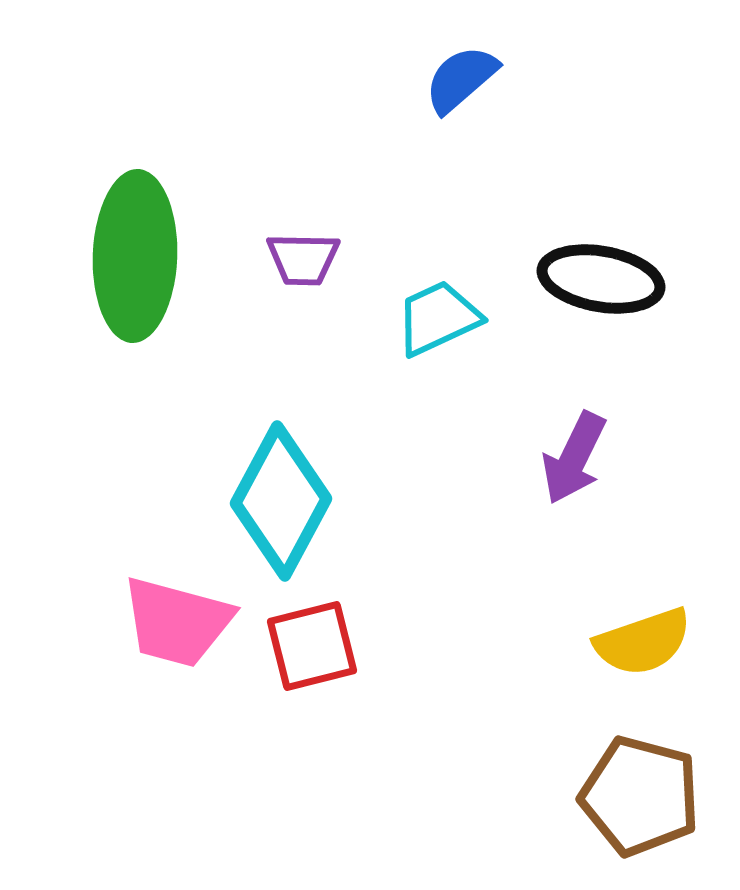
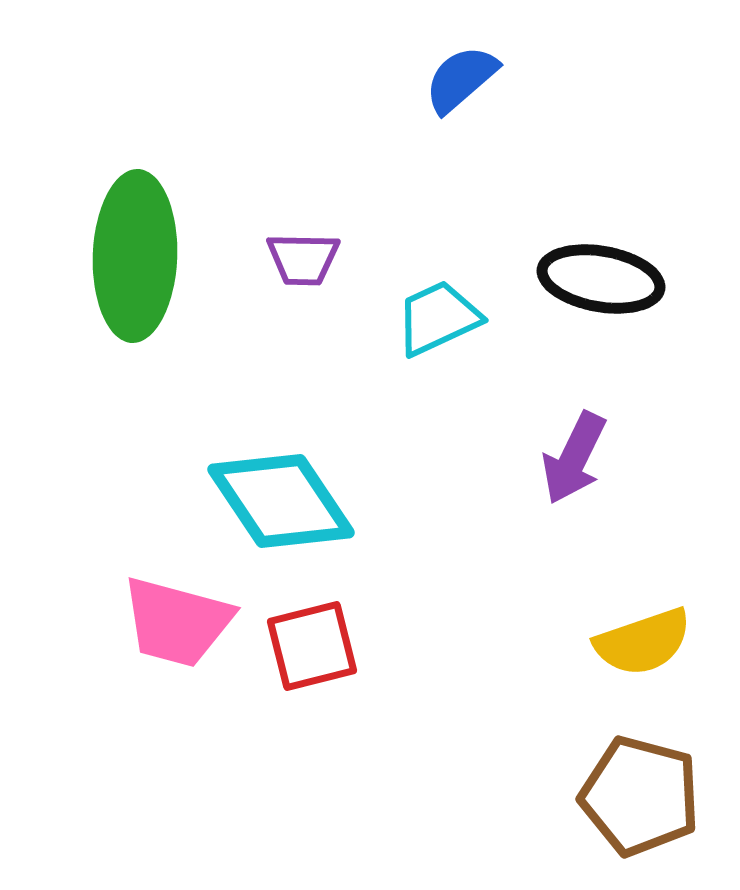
cyan diamond: rotated 62 degrees counterclockwise
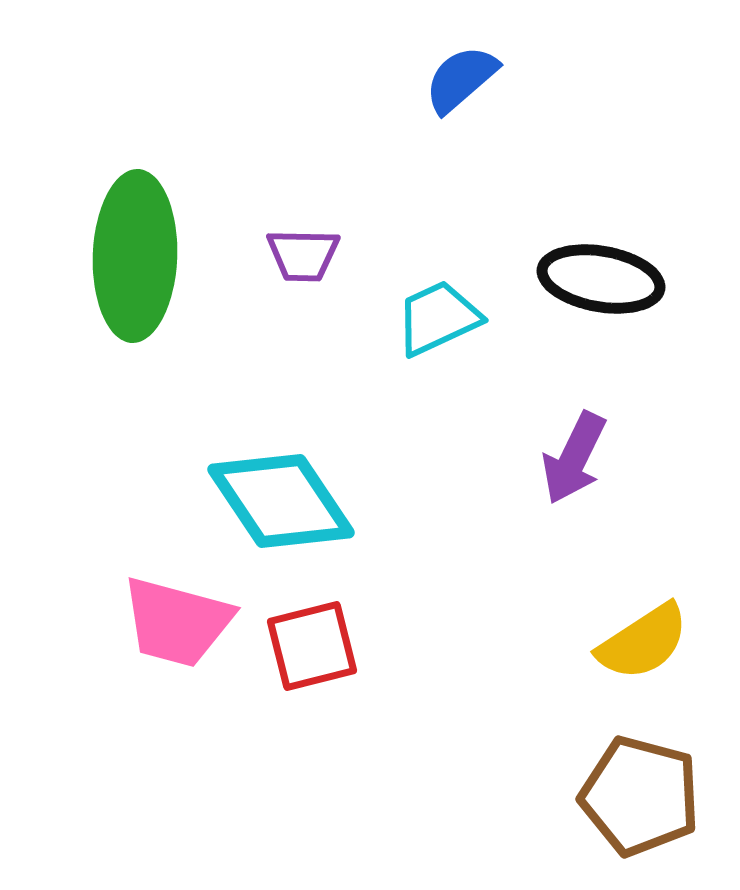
purple trapezoid: moved 4 px up
yellow semicircle: rotated 14 degrees counterclockwise
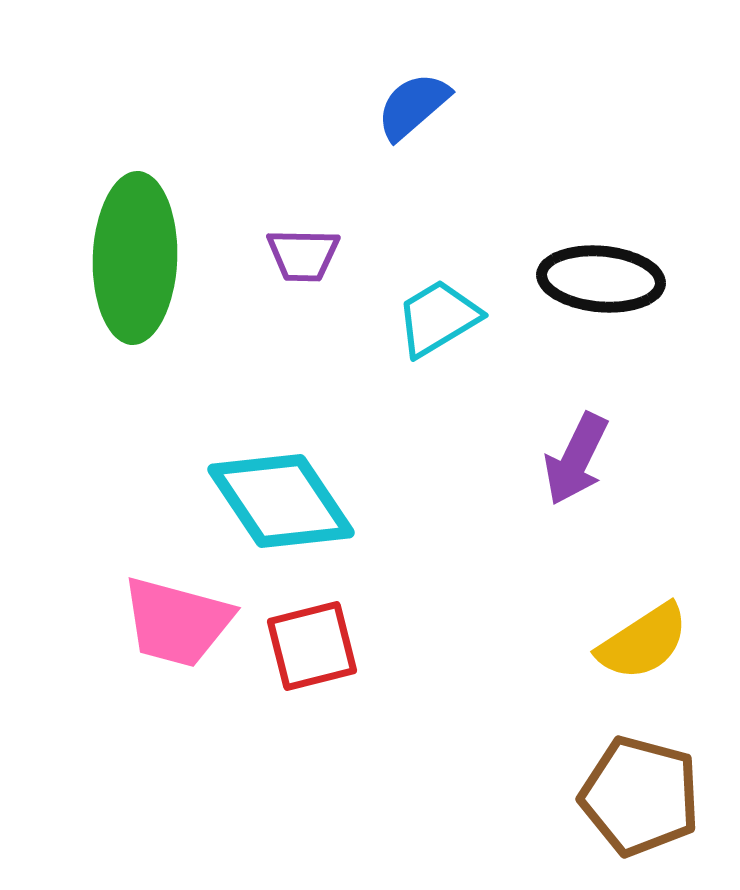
blue semicircle: moved 48 px left, 27 px down
green ellipse: moved 2 px down
black ellipse: rotated 5 degrees counterclockwise
cyan trapezoid: rotated 6 degrees counterclockwise
purple arrow: moved 2 px right, 1 px down
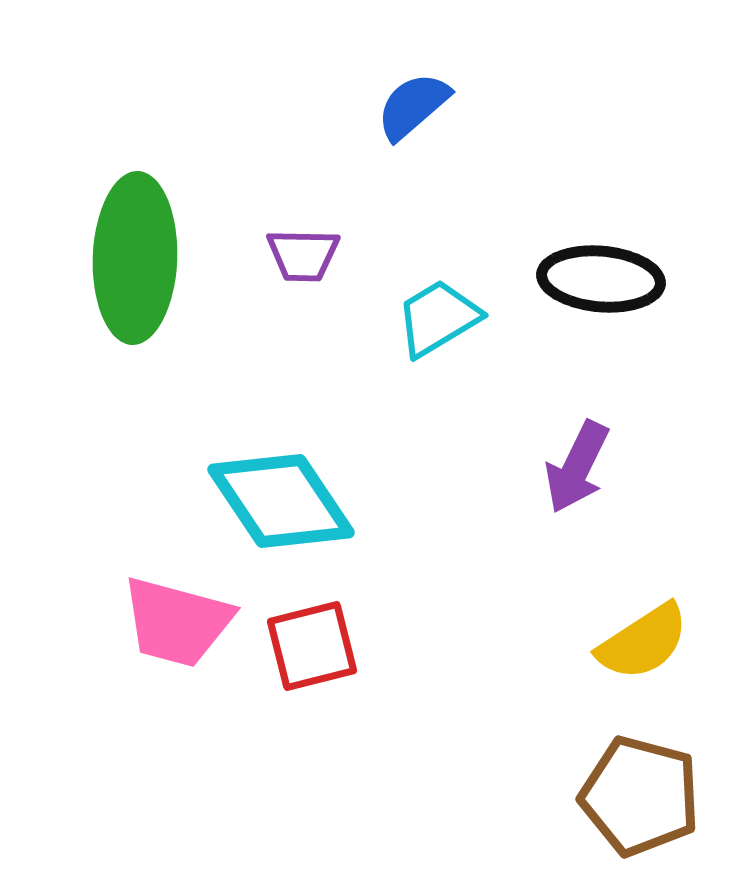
purple arrow: moved 1 px right, 8 px down
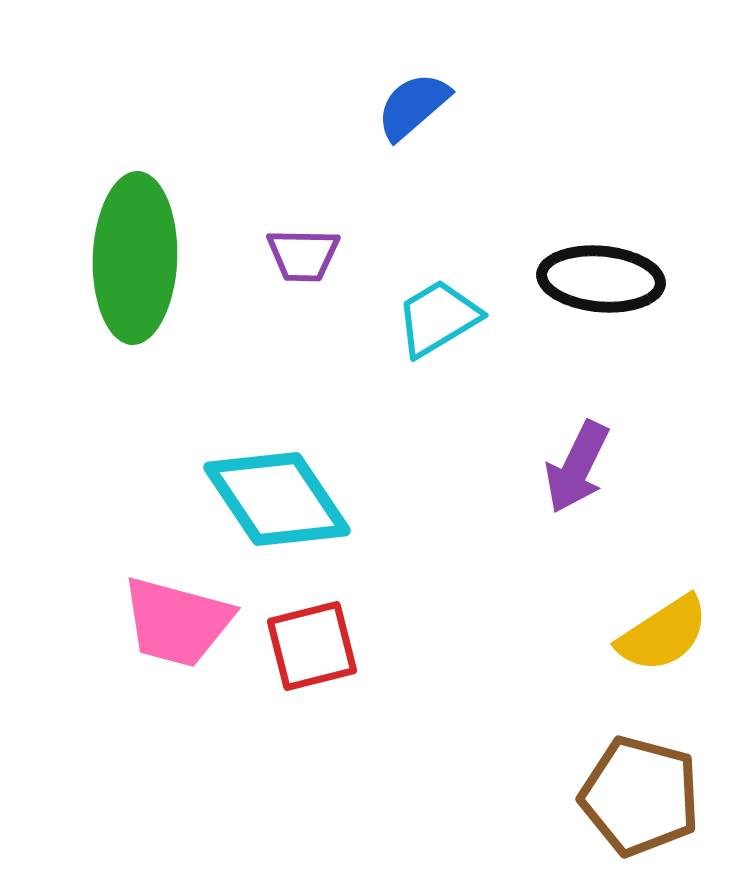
cyan diamond: moved 4 px left, 2 px up
yellow semicircle: moved 20 px right, 8 px up
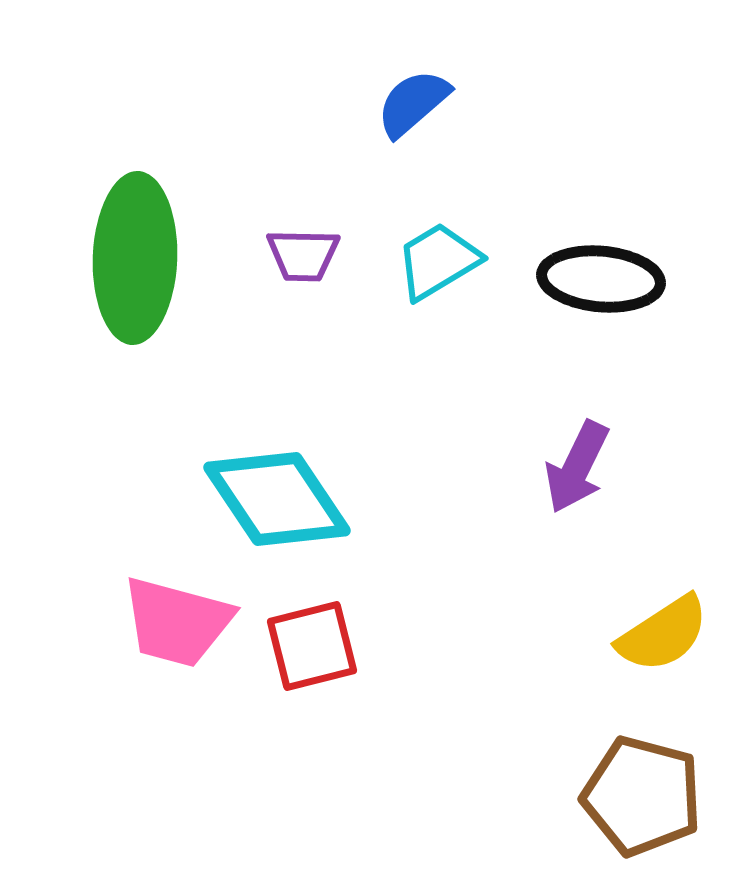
blue semicircle: moved 3 px up
cyan trapezoid: moved 57 px up
brown pentagon: moved 2 px right
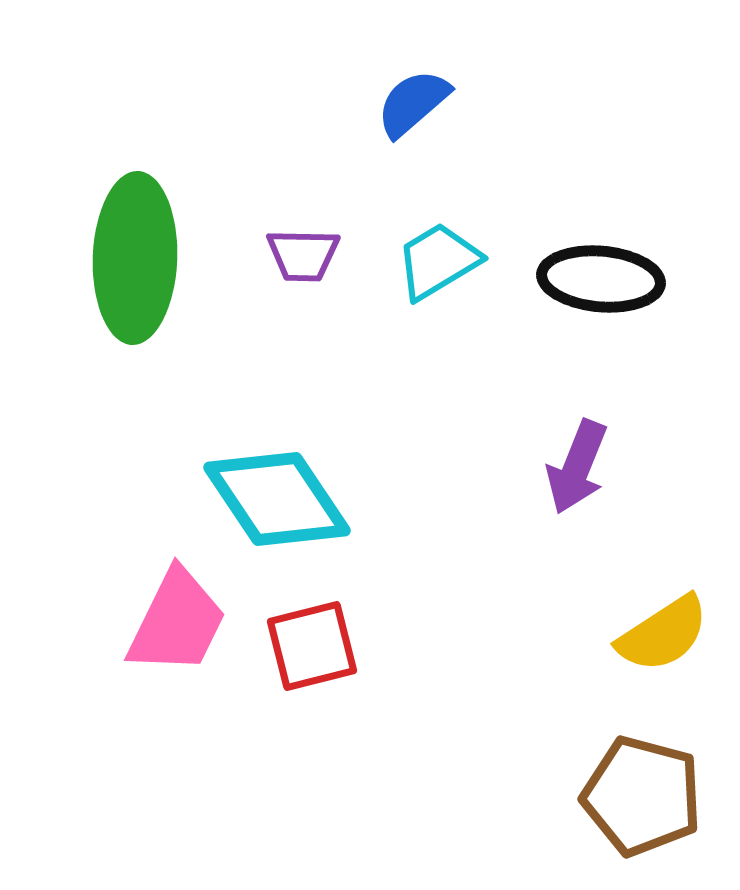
purple arrow: rotated 4 degrees counterclockwise
pink trapezoid: rotated 79 degrees counterclockwise
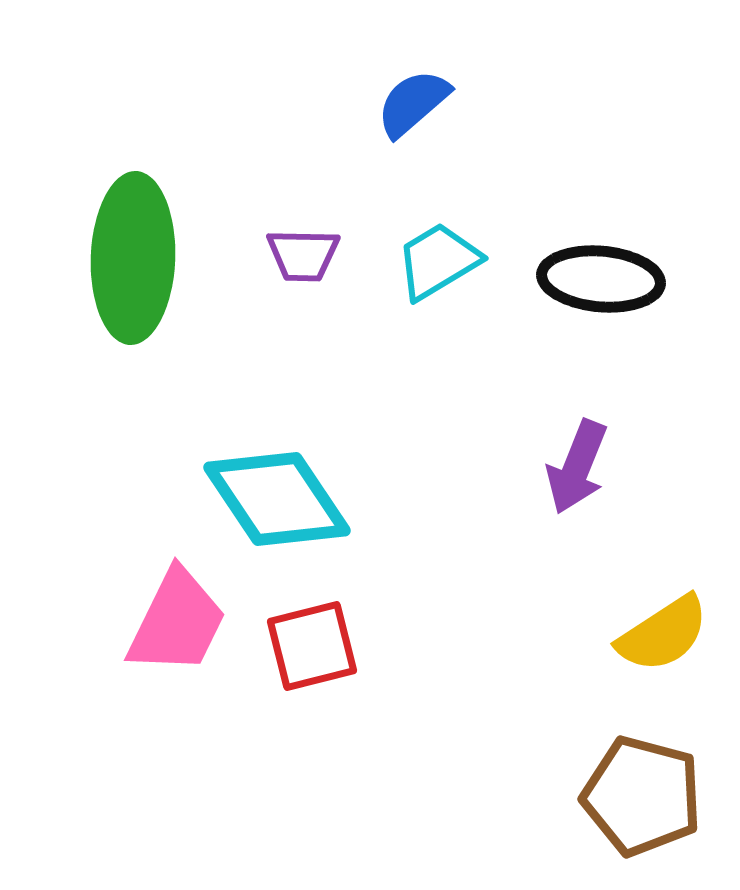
green ellipse: moved 2 px left
